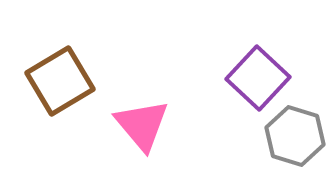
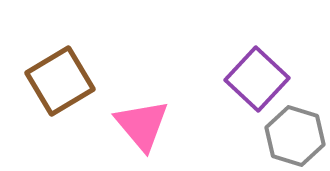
purple square: moved 1 px left, 1 px down
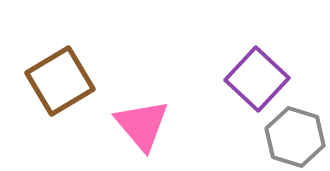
gray hexagon: moved 1 px down
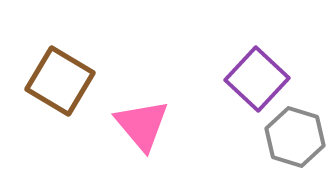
brown square: rotated 28 degrees counterclockwise
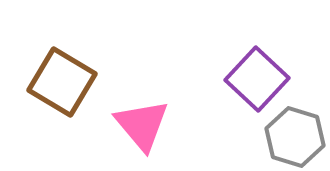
brown square: moved 2 px right, 1 px down
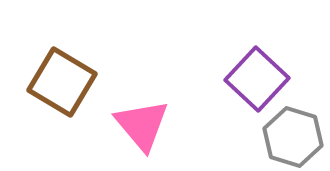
gray hexagon: moved 2 px left
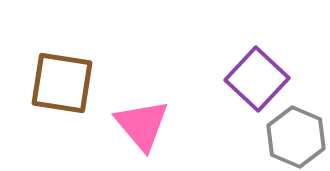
brown square: moved 1 px down; rotated 22 degrees counterclockwise
gray hexagon: moved 3 px right; rotated 6 degrees clockwise
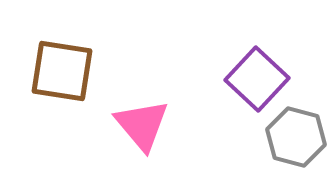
brown square: moved 12 px up
gray hexagon: rotated 8 degrees counterclockwise
